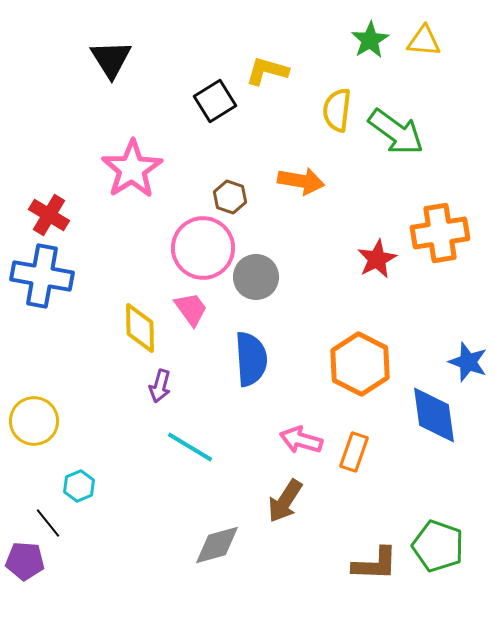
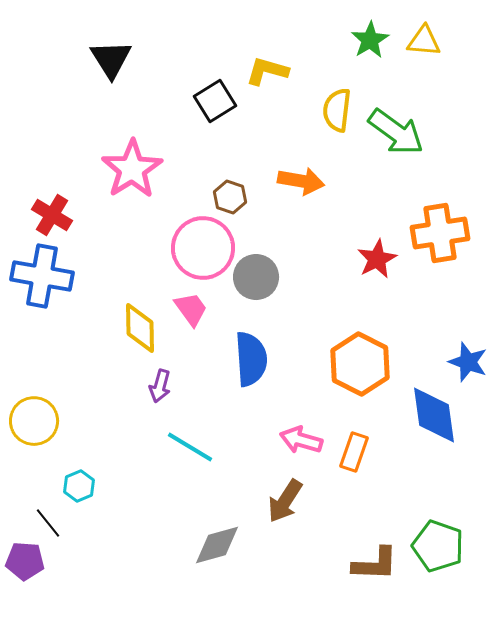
red cross: moved 3 px right
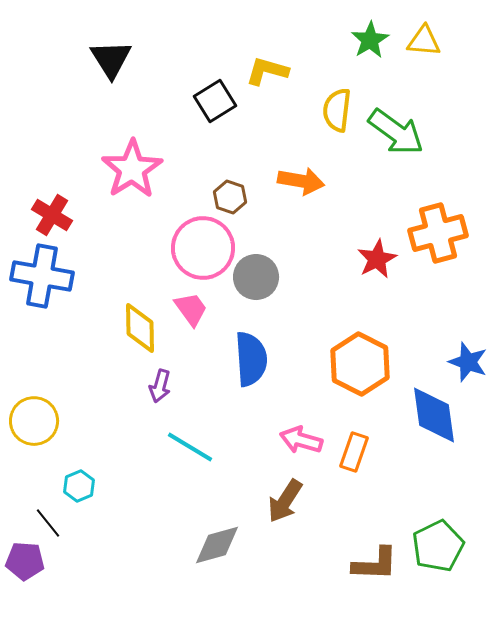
orange cross: moved 2 px left; rotated 6 degrees counterclockwise
green pentagon: rotated 27 degrees clockwise
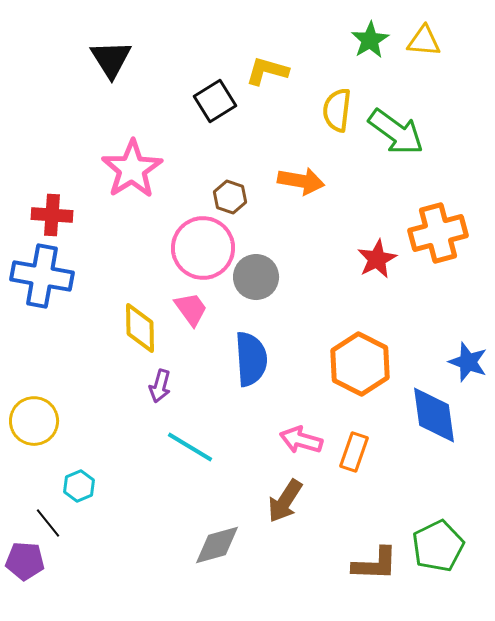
red cross: rotated 27 degrees counterclockwise
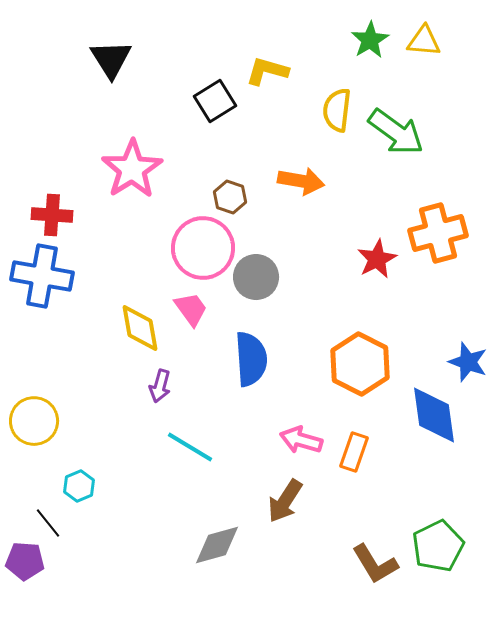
yellow diamond: rotated 9 degrees counterclockwise
brown L-shape: rotated 57 degrees clockwise
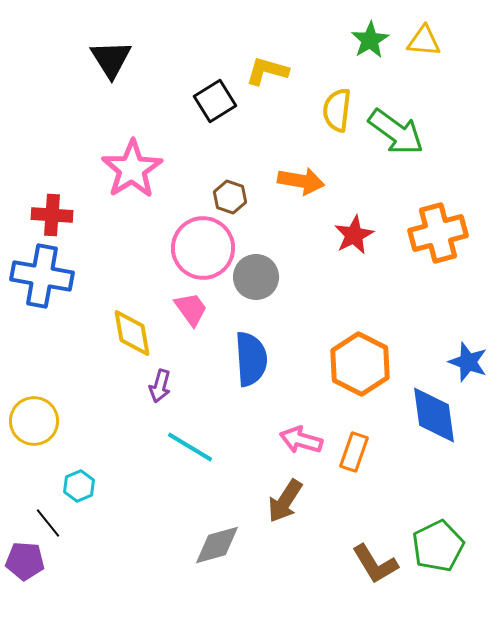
red star: moved 23 px left, 24 px up
yellow diamond: moved 8 px left, 5 px down
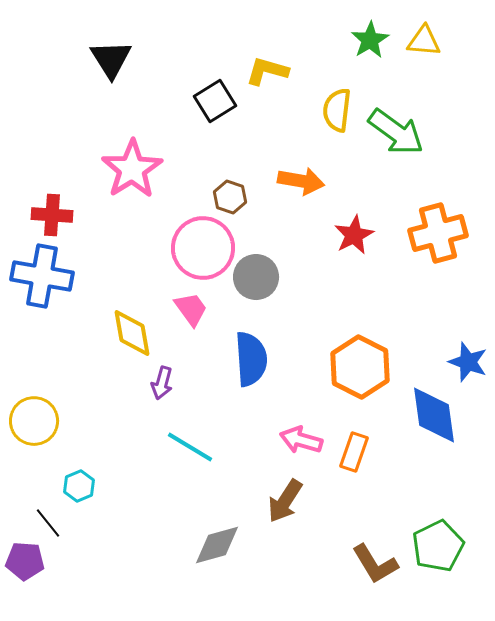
orange hexagon: moved 3 px down
purple arrow: moved 2 px right, 3 px up
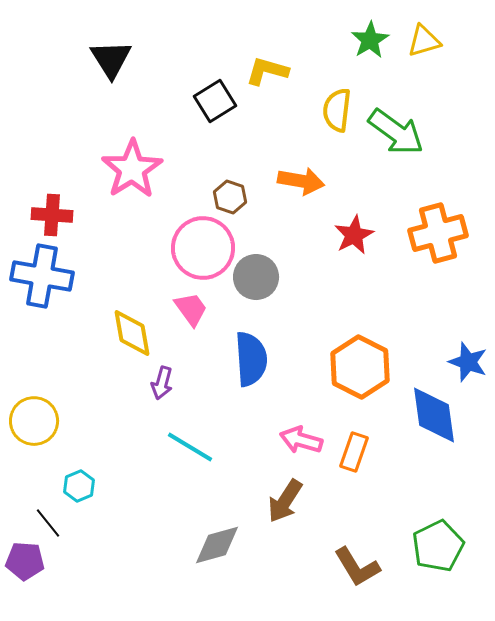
yellow triangle: rotated 21 degrees counterclockwise
brown L-shape: moved 18 px left, 3 px down
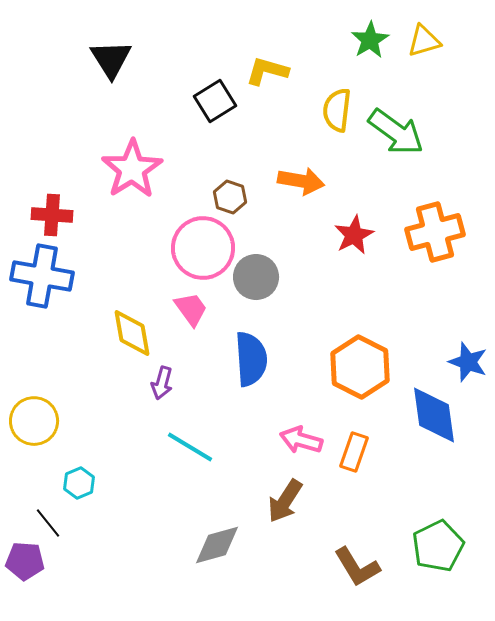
orange cross: moved 3 px left, 1 px up
cyan hexagon: moved 3 px up
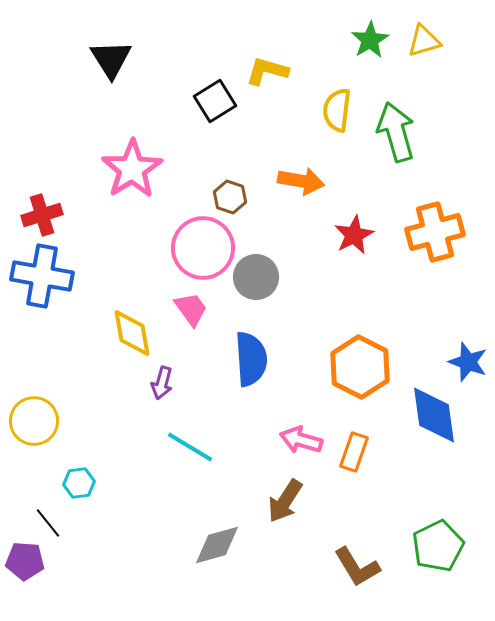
green arrow: rotated 142 degrees counterclockwise
red cross: moved 10 px left; rotated 21 degrees counterclockwise
cyan hexagon: rotated 16 degrees clockwise
